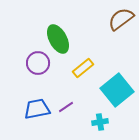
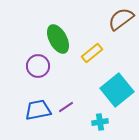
purple circle: moved 3 px down
yellow rectangle: moved 9 px right, 15 px up
blue trapezoid: moved 1 px right, 1 px down
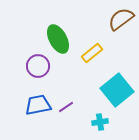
blue trapezoid: moved 5 px up
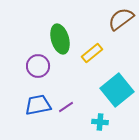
green ellipse: moved 2 px right; rotated 12 degrees clockwise
cyan cross: rotated 14 degrees clockwise
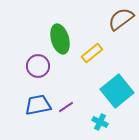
cyan square: moved 1 px down
cyan cross: rotated 21 degrees clockwise
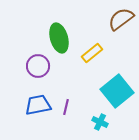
green ellipse: moved 1 px left, 1 px up
purple line: rotated 42 degrees counterclockwise
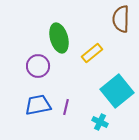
brown semicircle: rotated 52 degrees counterclockwise
